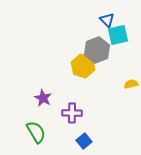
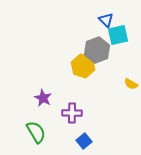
blue triangle: moved 1 px left
yellow semicircle: rotated 136 degrees counterclockwise
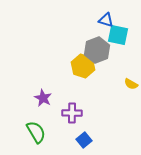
blue triangle: rotated 28 degrees counterclockwise
cyan square: rotated 25 degrees clockwise
blue square: moved 1 px up
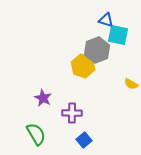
green semicircle: moved 2 px down
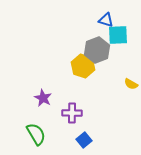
cyan square: rotated 15 degrees counterclockwise
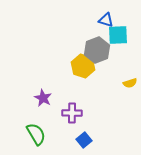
yellow semicircle: moved 1 px left, 1 px up; rotated 48 degrees counterclockwise
